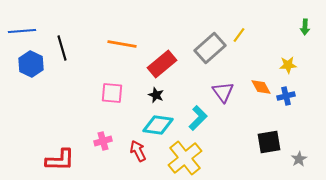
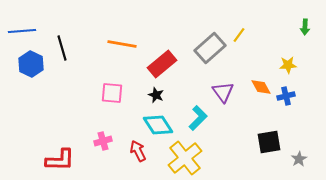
cyan diamond: rotated 48 degrees clockwise
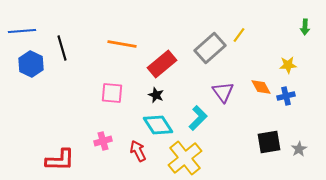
gray star: moved 10 px up
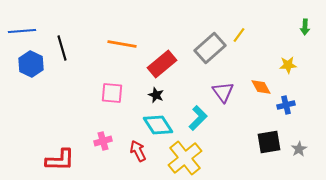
blue cross: moved 9 px down
